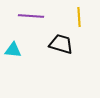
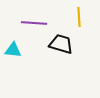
purple line: moved 3 px right, 7 px down
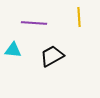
black trapezoid: moved 9 px left, 12 px down; rotated 45 degrees counterclockwise
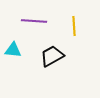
yellow line: moved 5 px left, 9 px down
purple line: moved 2 px up
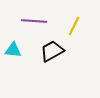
yellow line: rotated 30 degrees clockwise
black trapezoid: moved 5 px up
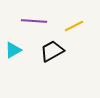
yellow line: rotated 36 degrees clockwise
cyan triangle: rotated 36 degrees counterclockwise
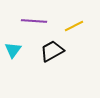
cyan triangle: rotated 24 degrees counterclockwise
